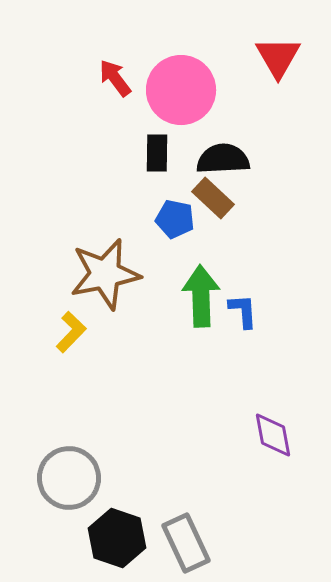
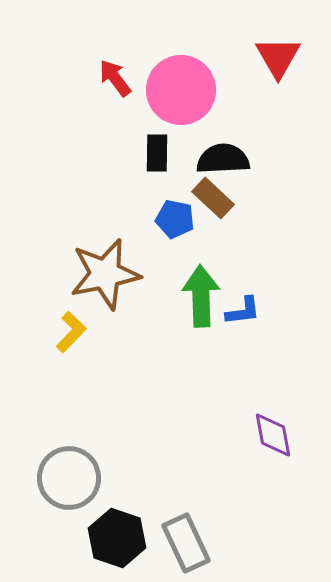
blue L-shape: rotated 87 degrees clockwise
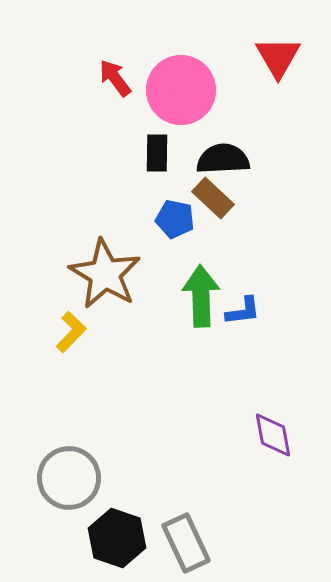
brown star: rotated 30 degrees counterclockwise
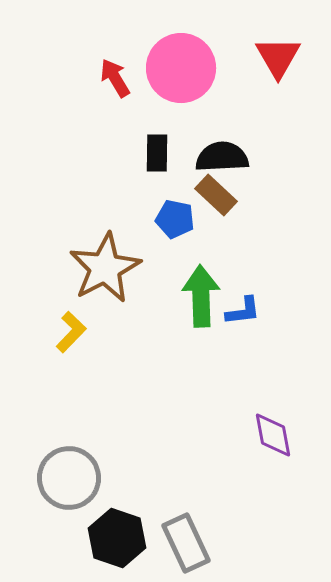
red arrow: rotated 6 degrees clockwise
pink circle: moved 22 px up
black semicircle: moved 1 px left, 2 px up
brown rectangle: moved 3 px right, 3 px up
brown star: moved 6 px up; rotated 14 degrees clockwise
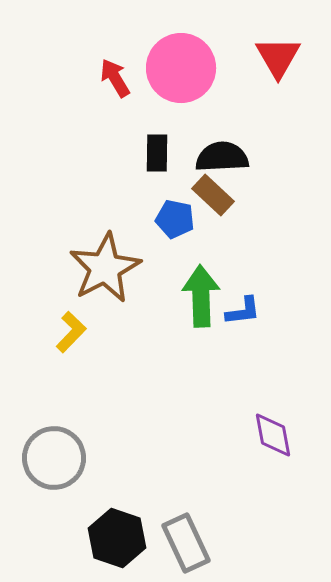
brown rectangle: moved 3 px left
gray circle: moved 15 px left, 20 px up
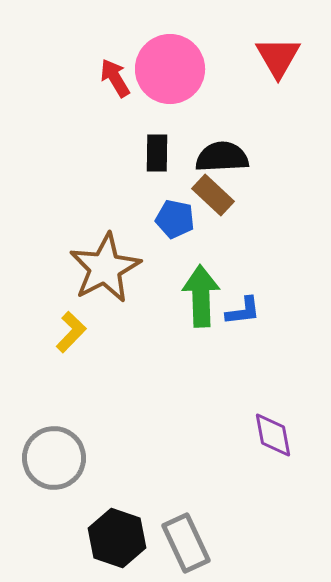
pink circle: moved 11 px left, 1 px down
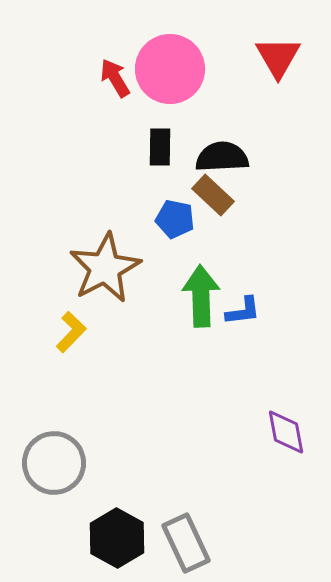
black rectangle: moved 3 px right, 6 px up
purple diamond: moved 13 px right, 3 px up
gray circle: moved 5 px down
black hexagon: rotated 10 degrees clockwise
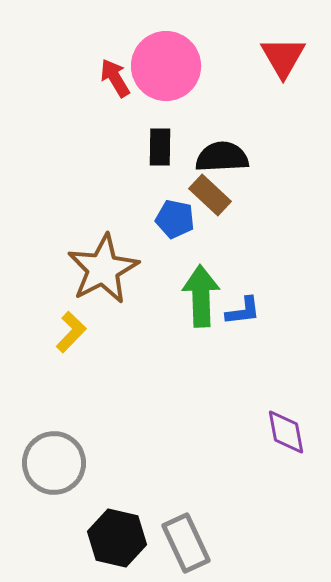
red triangle: moved 5 px right
pink circle: moved 4 px left, 3 px up
brown rectangle: moved 3 px left
brown star: moved 2 px left, 1 px down
black hexagon: rotated 16 degrees counterclockwise
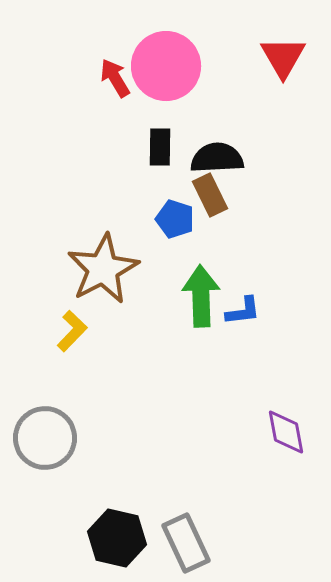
black semicircle: moved 5 px left, 1 px down
brown rectangle: rotated 21 degrees clockwise
blue pentagon: rotated 6 degrees clockwise
yellow L-shape: moved 1 px right, 1 px up
gray circle: moved 9 px left, 25 px up
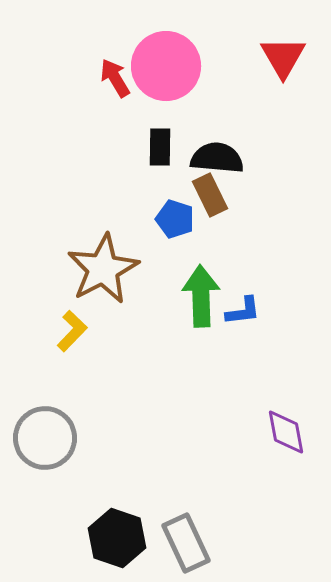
black semicircle: rotated 8 degrees clockwise
black hexagon: rotated 6 degrees clockwise
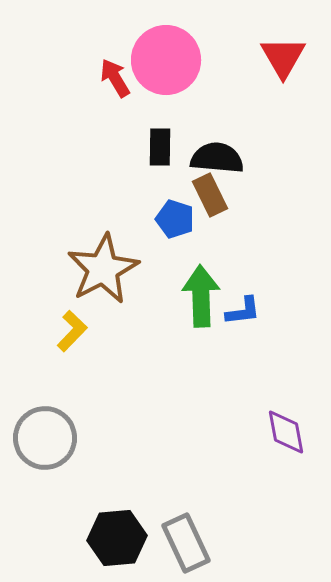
pink circle: moved 6 px up
black hexagon: rotated 24 degrees counterclockwise
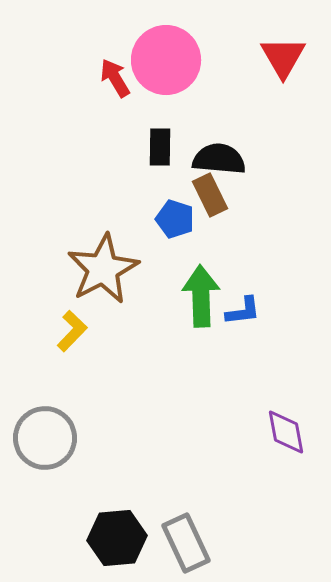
black semicircle: moved 2 px right, 1 px down
